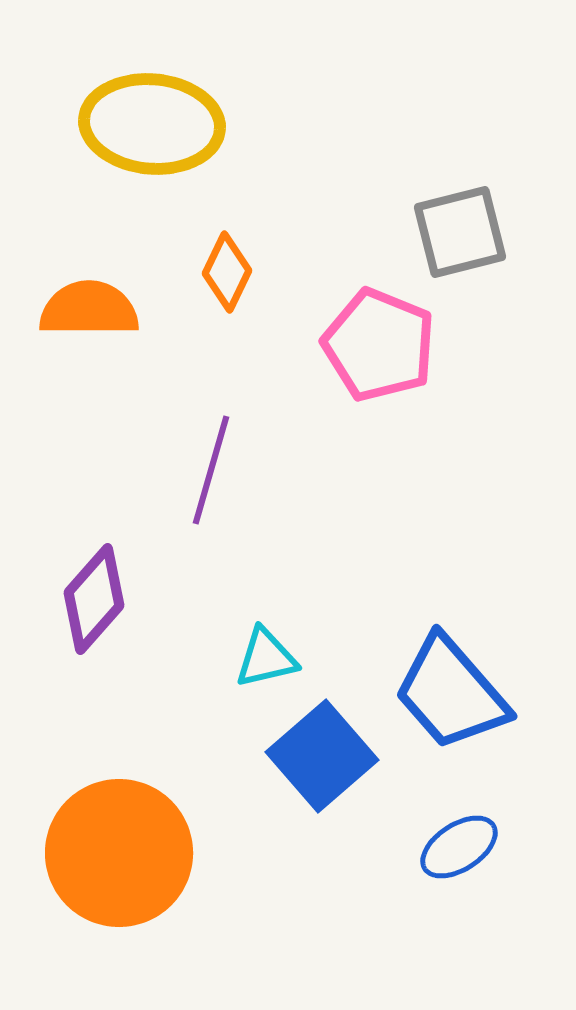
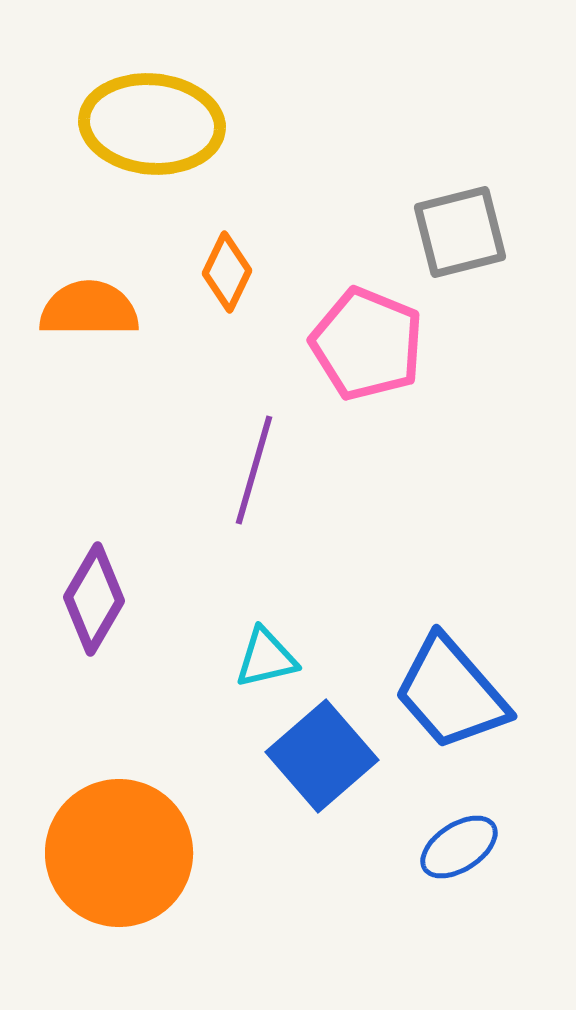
pink pentagon: moved 12 px left, 1 px up
purple line: moved 43 px right
purple diamond: rotated 11 degrees counterclockwise
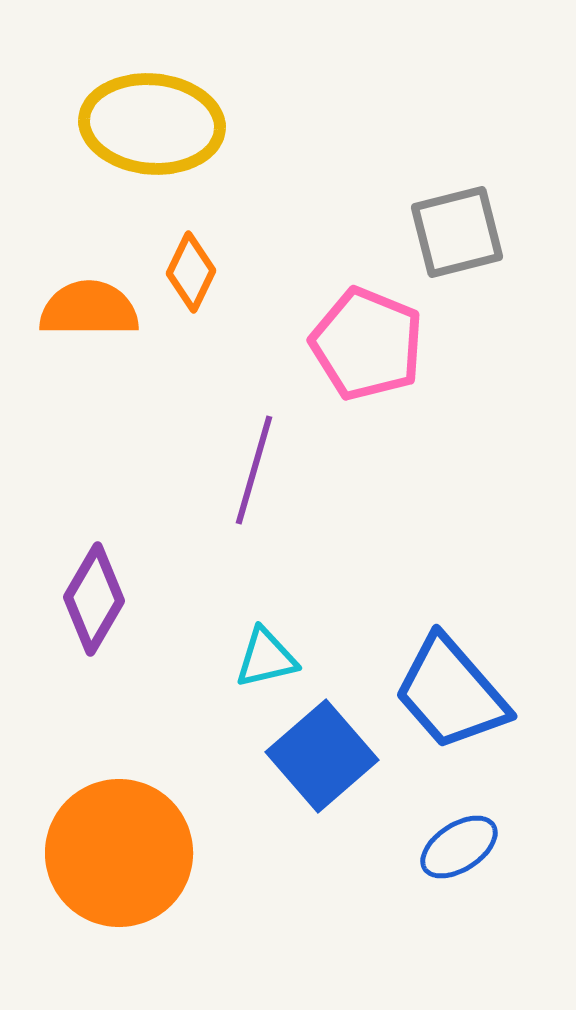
gray square: moved 3 px left
orange diamond: moved 36 px left
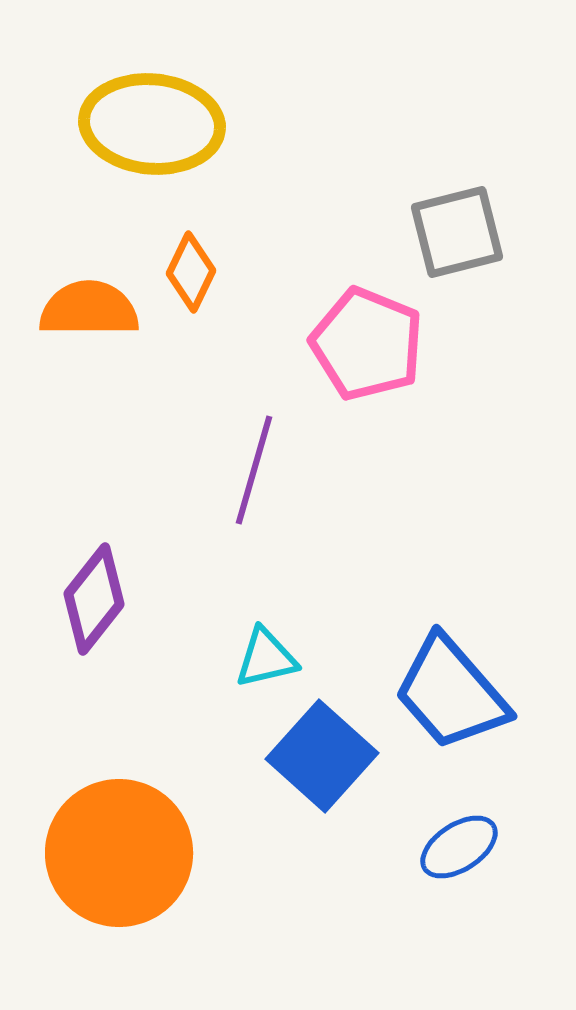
purple diamond: rotated 8 degrees clockwise
blue square: rotated 7 degrees counterclockwise
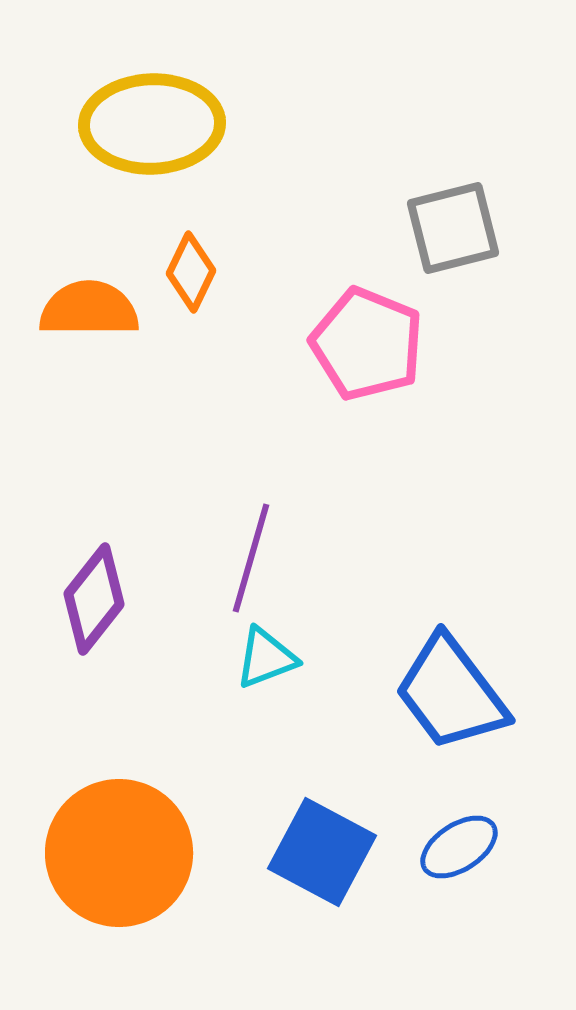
yellow ellipse: rotated 7 degrees counterclockwise
gray square: moved 4 px left, 4 px up
purple line: moved 3 px left, 88 px down
cyan triangle: rotated 8 degrees counterclockwise
blue trapezoid: rotated 4 degrees clockwise
blue square: moved 96 px down; rotated 14 degrees counterclockwise
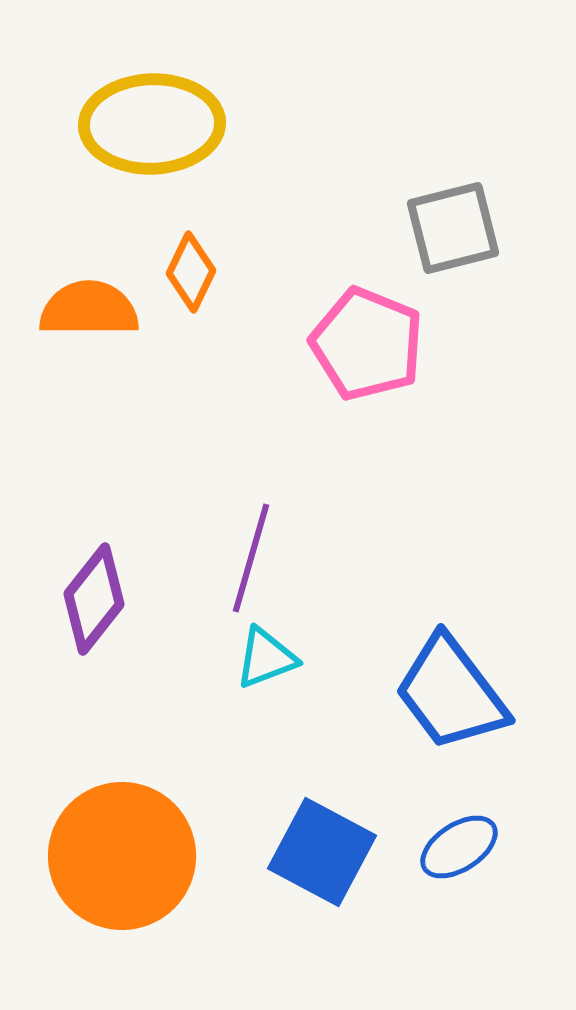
orange circle: moved 3 px right, 3 px down
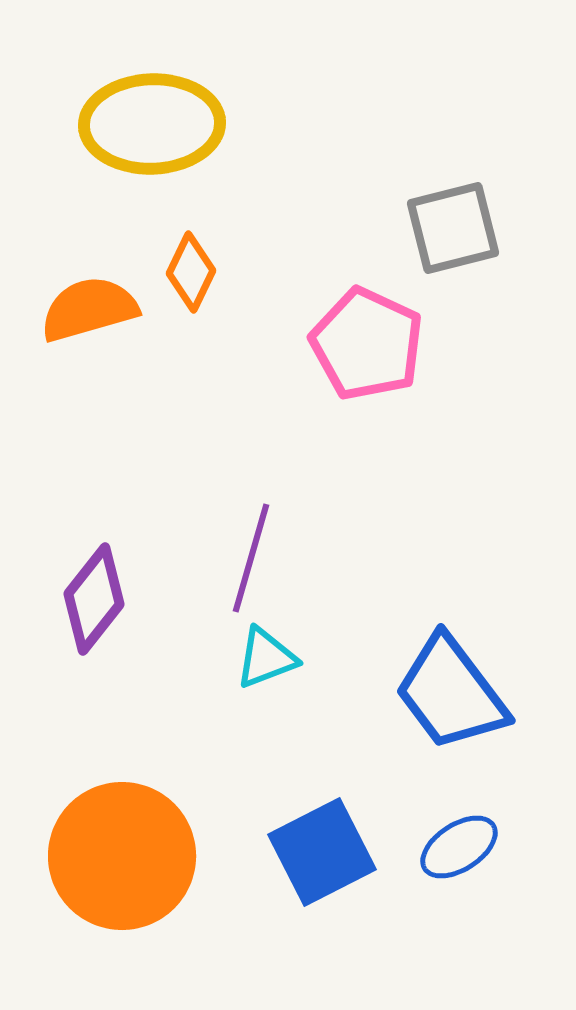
orange semicircle: rotated 16 degrees counterclockwise
pink pentagon: rotated 3 degrees clockwise
blue square: rotated 35 degrees clockwise
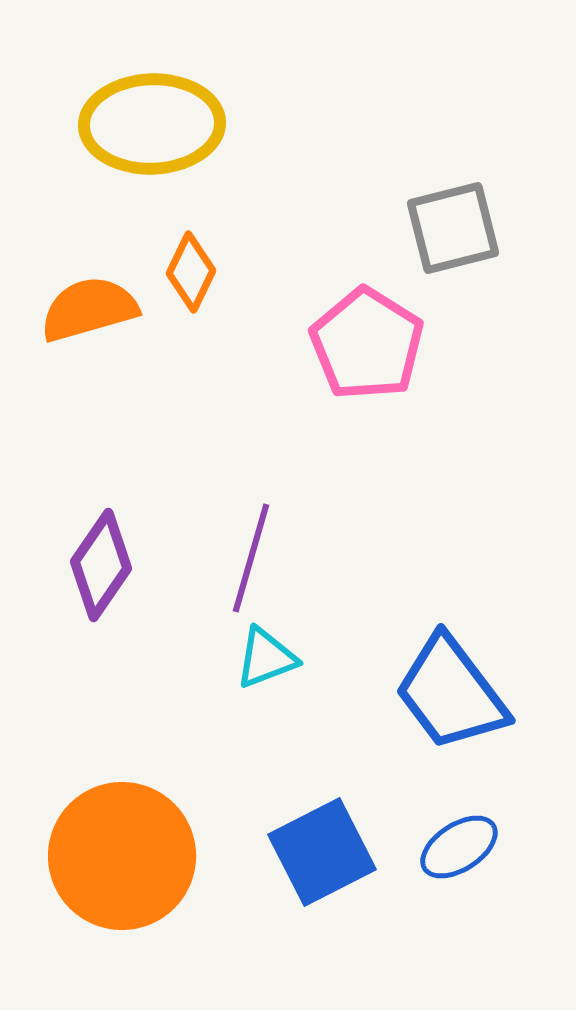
pink pentagon: rotated 7 degrees clockwise
purple diamond: moved 7 px right, 34 px up; rotated 4 degrees counterclockwise
